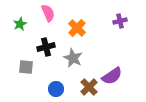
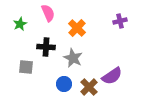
black cross: rotated 18 degrees clockwise
blue circle: moved 8 px right, 5 px up
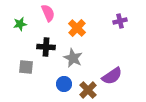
green star: rotated 16 degrees clockwise
brown cross: moved 1 px left, 3 px down
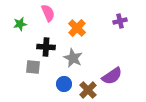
gray square: moved 7 px right
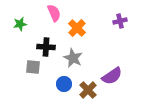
pink semicircle: moved 6 px right
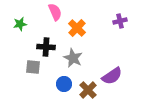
pink semicircle: moved 1 px right, 1 px up
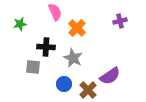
purple semicircle: moved 2 px left
